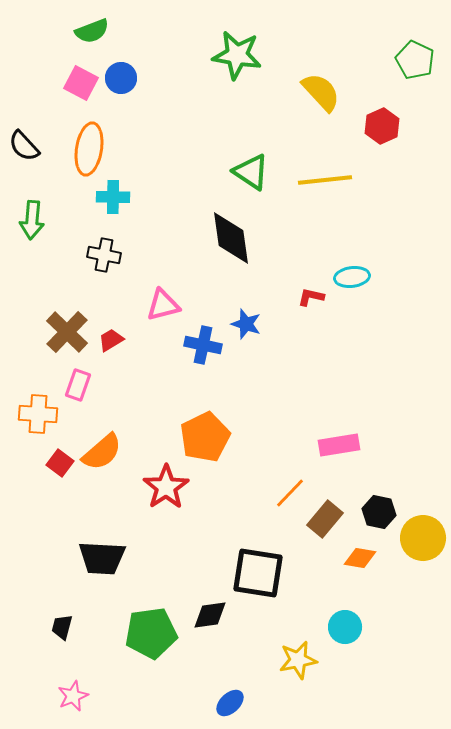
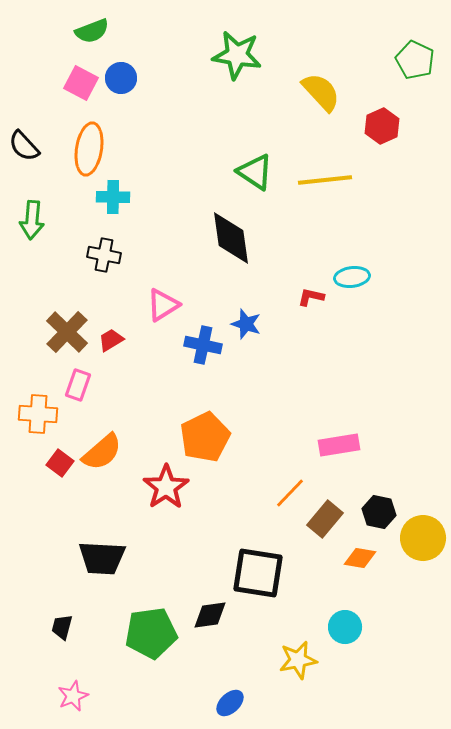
green triangle at (251, 172): moved 4 px right
pink triangle at (163, 305): rotated 18 degrees counterclockwise
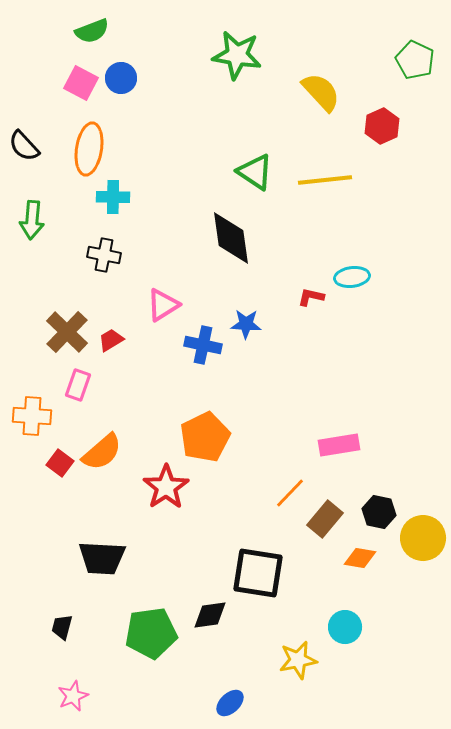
blue star at (246, 324): rotated 16 degrees counterclockwise
orange cross at (38, 414): moved 6 px left, 2 px down
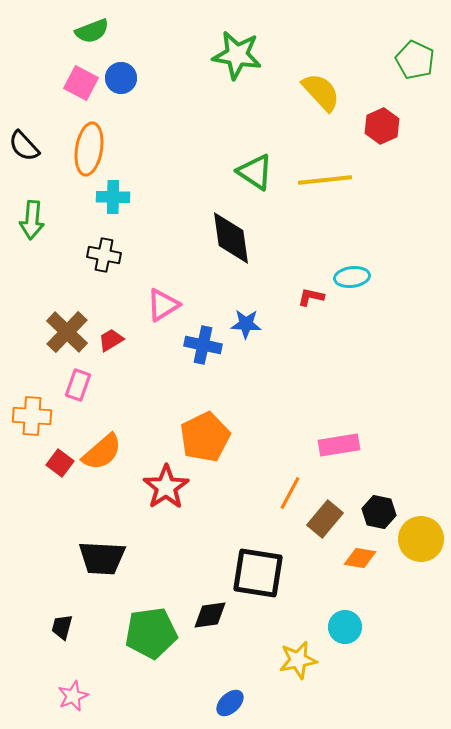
orange line at (290, 493): rotated 16 degrees counterclockwise
yellow circle at (423, 538): moved 2 px left, 1 px down
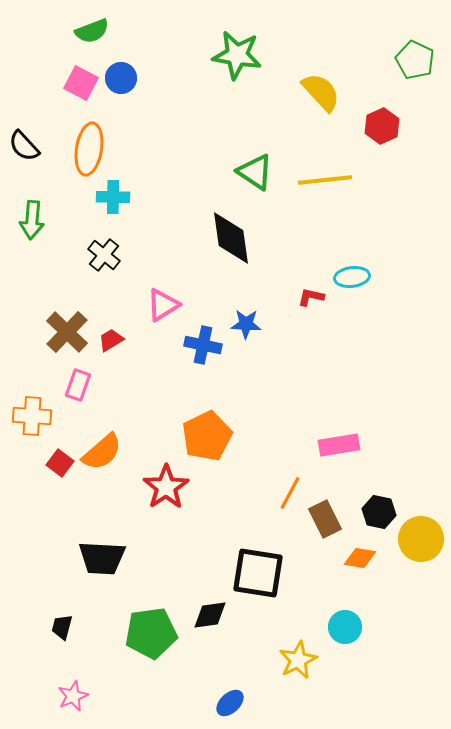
black cross at (104, 255): rotated 28 degrees clockwise
orange pentagon at (205, 437): moved 2 px right, 1 px up
brown rectangle at (325, 519): rotated 66 degrees counterclockwise
yellow star at (298, 660): rotated 15 degrees counterclockwise
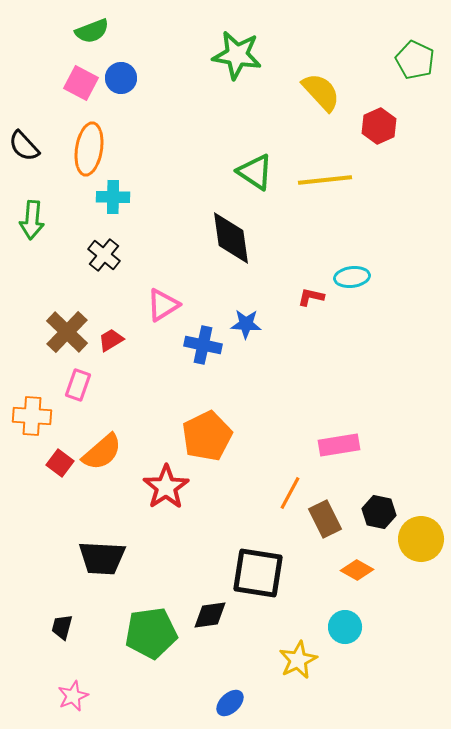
red hexagon at (382, 126): moved 3 px left
orange diamond at (360, 558): moved 3 px left, 12 px down; rotated 20 degrees clockwise
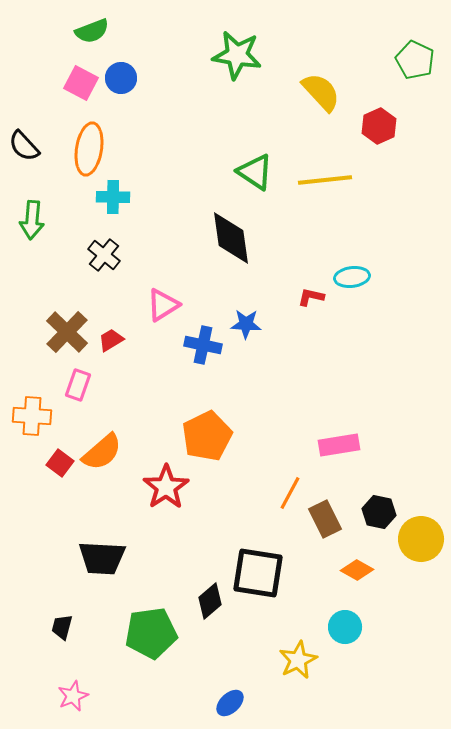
black diamond at (210, 615): moved 14 px up; rotated 33 degrees counterclockwise
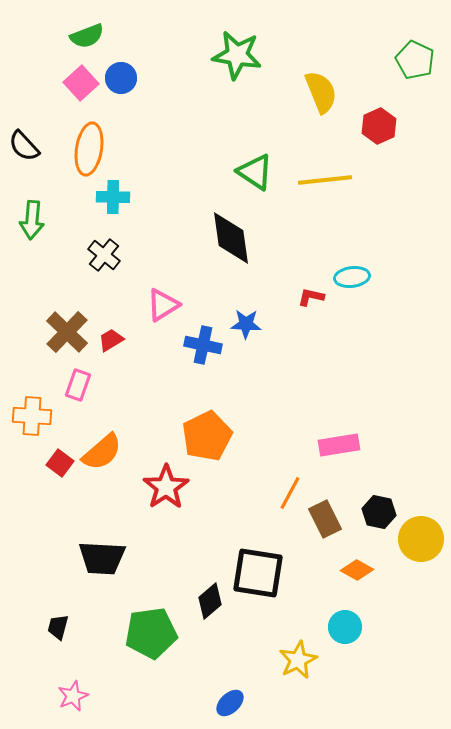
green semicircle at (92, 31): moved 5 px left, 5 px down
pink square at (81, 83): rotated 20 degrees clockwise
yellow semicircle at (321, 92): rotated 21 degrees clockwise
black trapezoid at (62, 627): moved 4 px left
